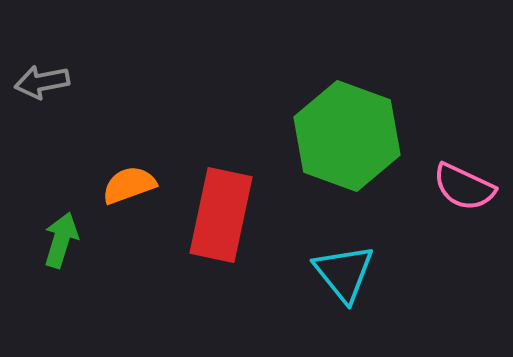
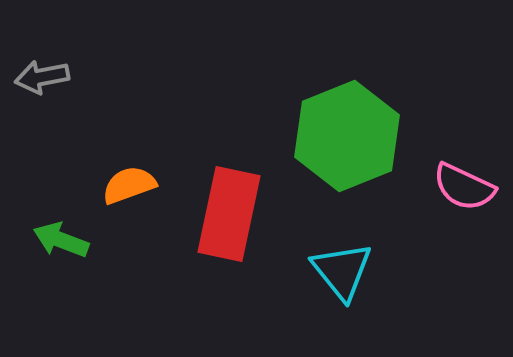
gray arrow: moved 5 px up
green hexagon: rotated 18 degrees clockwise
red rectangle: moved 8 px right, 1 px up
green arrow: rotated 86 degrees counterclockwise
cyan triangle: moved 2 px left, 2 px up
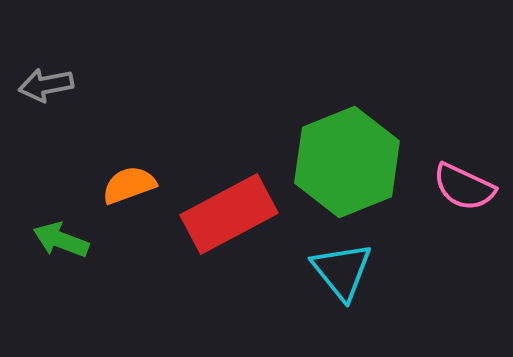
gray arrow: moved 4 px right, 8 px down
green hexagon: moved 26 px down
red rectangle: rotated 50 degrees clockwise
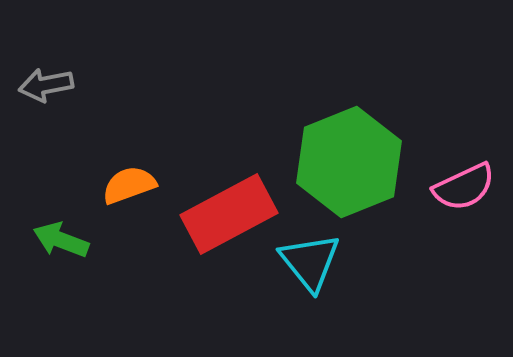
green hexagon: moved 2 px right
pink semicircle: rotated 50 degrees counterclockwise
cyan triangle: moved 32 px left, 9 px up
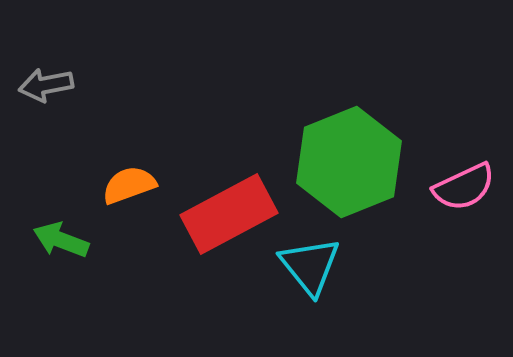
cyan triangle: moved 4 px down
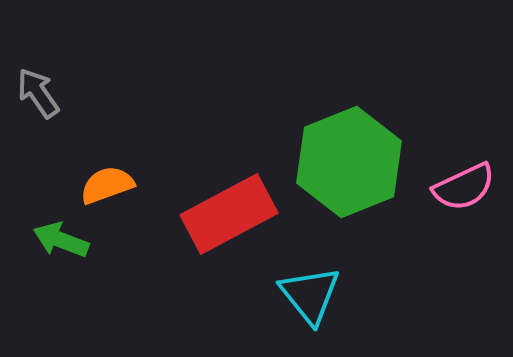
gray arrow: moved 8 px left, 8 px down; rotated 66 degrees clockwise
orange semicircle: moved 22 px left
cyan triangle: moved 29 px down
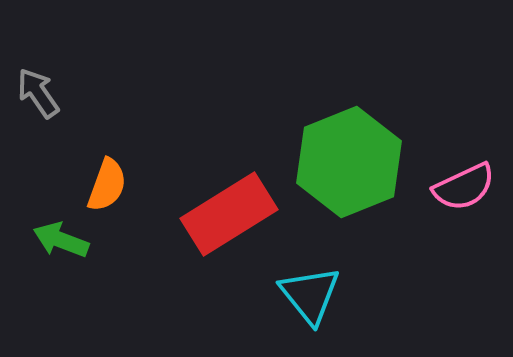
orange semicircle: rotated 130 degrees clockwise
red rectangle: rotated 4 degrees counterclockwise
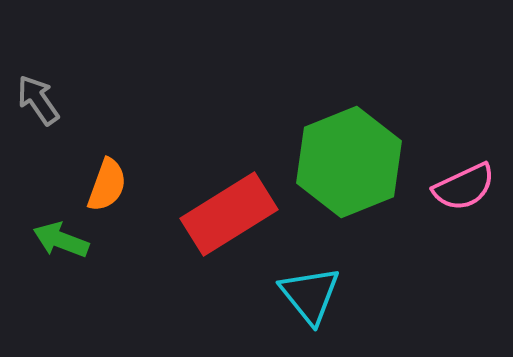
gray arrow: moved 7 px down
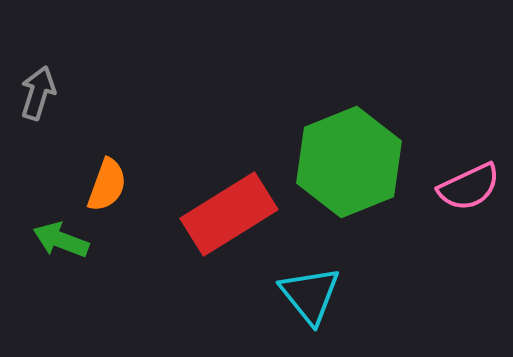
gray arrow: moved 7 px up; rotated 52 degrees clockwise
pink semicircle: moved 5 px right
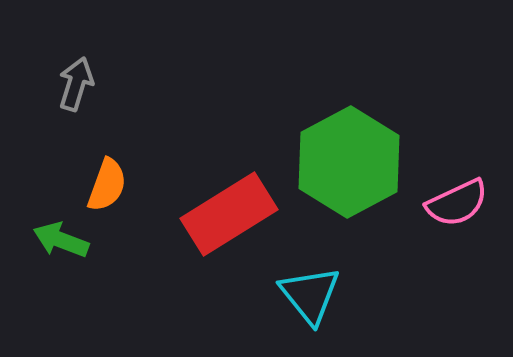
gray arrow: moved 38 px right, 9 px up
green hexagon: rotated 6 degrees counterclockwise
pink semicircle: moved 12 px left, 16 px down
